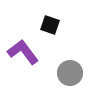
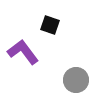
gray circle: moved 6 px right, 7 px down
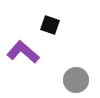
purple L-shape: rotated 12 degrees counterclockwise
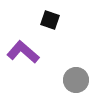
black square: moved 5 px up
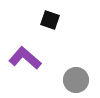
purple L-shape: moved 2 px right, 6 px down
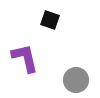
purple L-shape: rotated 36 degrees clockwise
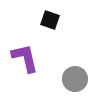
gray circle: moved 1 px left, 1 px up
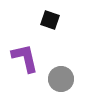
gray circle: moved 14 px left
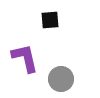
black square: rotated 24 degrees counterclockwise
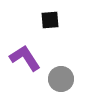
purple L-shape: rotated 20 degrees counterclockwise
